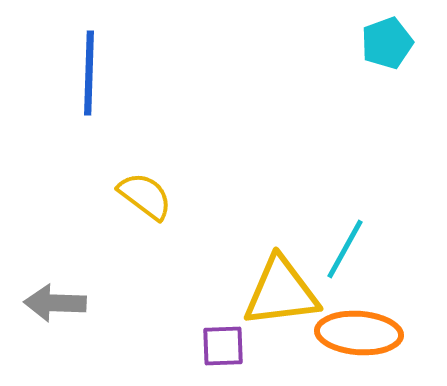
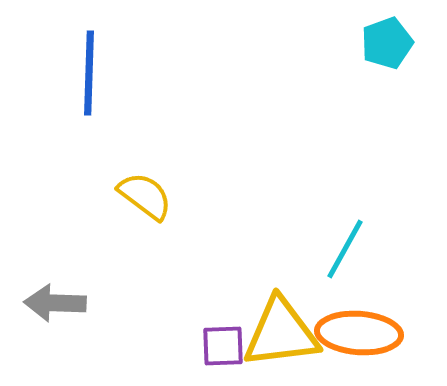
yellow triangle: moved 41 px down
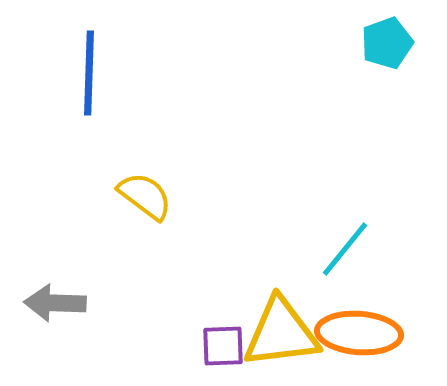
cyan line: rotated 10 degrees clockwise
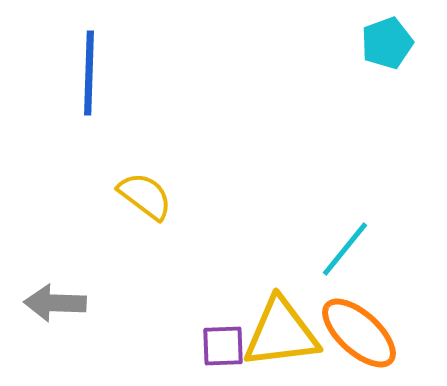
orange ellipse: rotated 38 degrees clockwise
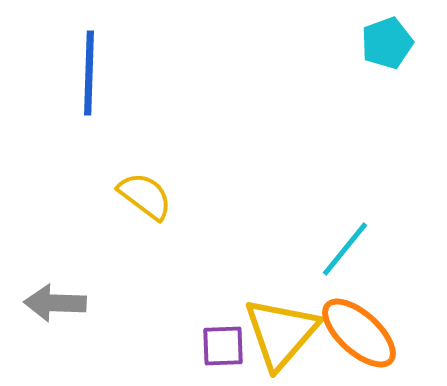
yellow triangle: rotated 42 degrees counterclockwise
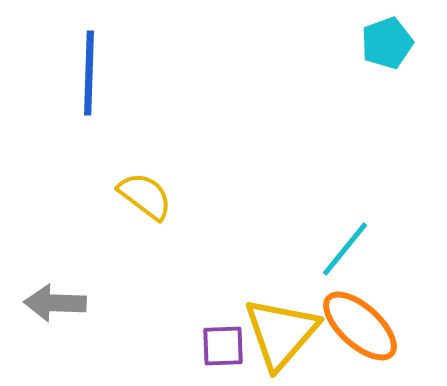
orange ellipse: moved 1 px right, 7 px up
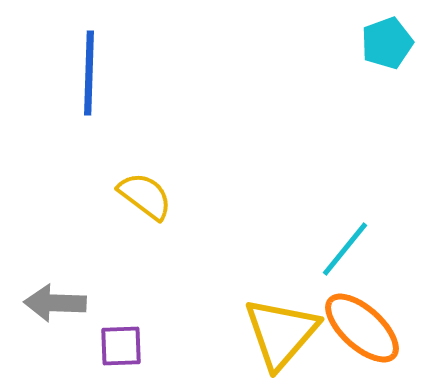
orange ellipse: moved 2 px right, 2 px down
purple square: moved 102 px left
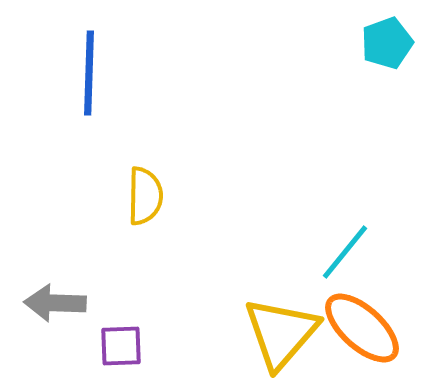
yellow semicircle: rotated 54 degrees clockwise
cyan line: moved 3 px down
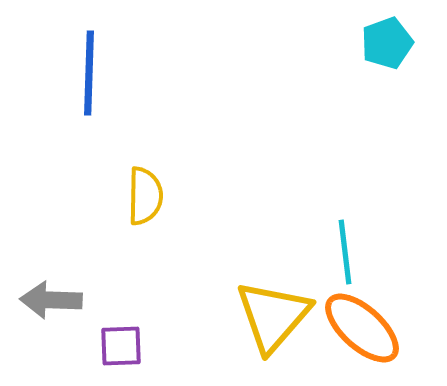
cyan line: rotated 46 degrees counterclockwise
gray arrow: moved 4 px left, 3 px up
yellow triangle: moved 8 px left, 17 px up
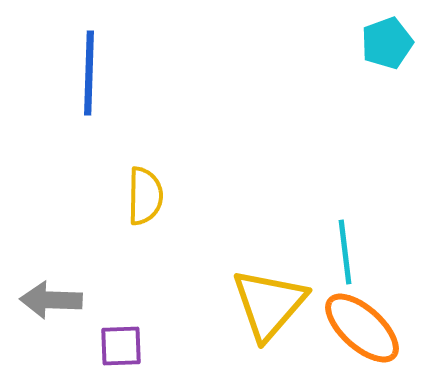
yellow triangle: moved 4 px left, 12 px up
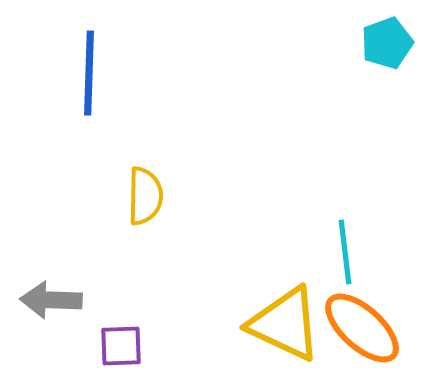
yellow triangle: moved 16 px right, 20 px down; rotated 46 degrees counterclockwise
